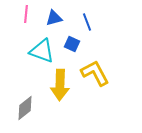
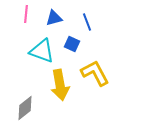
yellow arrow: rotated 12 degrees counterclockwise
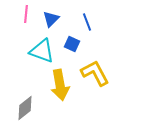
blue triangle: moved 3 px left, 1 px down; rotated 30 degrees counterclockwise
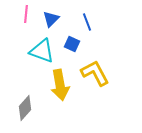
gray diamond: rotated 10 degrees counterclockwise
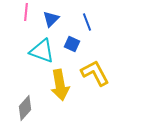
pink line: moved 2 px up
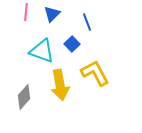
blue triangle: moved 1 px right, 5 px up
blue square: rotated 21 degrees clockwise
gray diamond: moved 1 px left, 11 px up
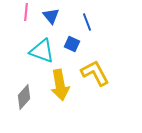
blue triangle: moved 1 px left, 2 px down; rotated 24 degrees counterclockwise
blue square: rotated 21 degrees counterclockwise
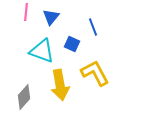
blue triangle: moved 1 px down; rotated 18 degrees clockwise
blue line: moved 6 px right, 5 px down
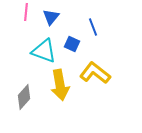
cyan triangle: moved 2 px right
yellow L-shape: rotated 24 degrees counterclockwise
